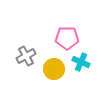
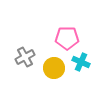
gray cross: moved 1 px left, 1 px down
yellow circle: moved 1 px up
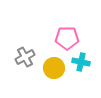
cyan cross: rotated 12 degrees counterclockwise
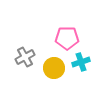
cyan cross: rotated 30 degrees counterclockwise
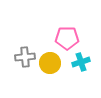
gray cross: rotated 24 degrees clockwise
yellow circle: moved 4 px left, 5 px up
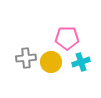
gray cross: moved 1 px right, 1 px down
yellow circle: moved 1 px right, 1 px up
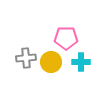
pink pentagon: moved 1 px left
cyan cross: rotated 18 degrees clockwise
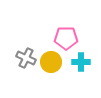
gray cross: rotated 30 degrees clockwise
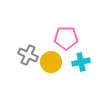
gray cross: moved 2 px right, 3 px up
cyan cross: rotated 12 degrees counterclockwise
